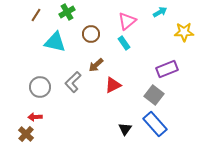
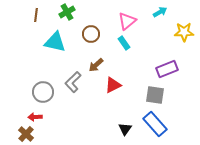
brown line: rotated 24 degrees counterclockwise
gray circle: moved 3 px right, 5 px down
gray square: moved 1 px right; rotated 30 degrees counterclockwise
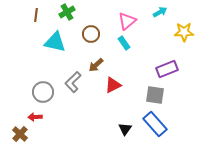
brown cross: moved 6 px left
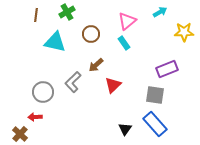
red triangle: rotated 18 degrees counterclockwise
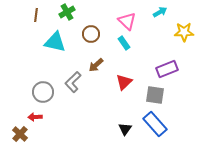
pink triangle: rotated 36 degrees counterclockwise
red triangle: moved 11 px right, 3 px up
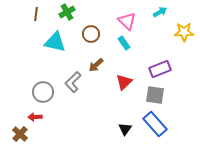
brown line: moved 1 px up
purple rectangle: moved 7 px left
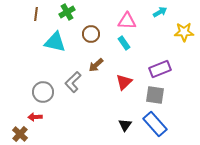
pink triangle: rotated 42 degrees counterclockwise
black triangle: moved 4 px up
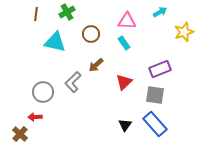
yellow star: rotated 18 degrees counterclockwise
